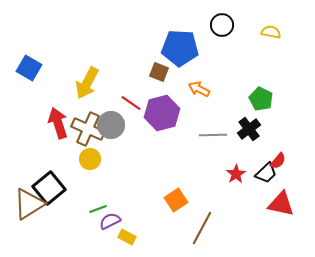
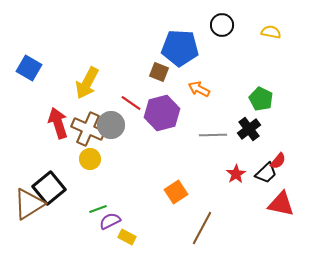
orange square: moved 8 px up
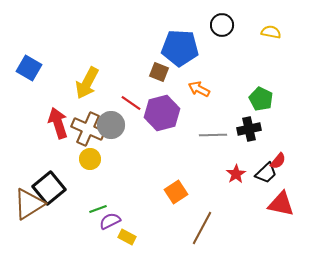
black cross: rotated 25 degrees clockwise
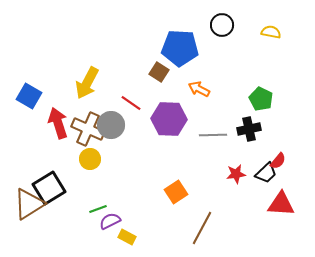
blue square: moved 28 px down
brown square: rotated 12 degrees clockwise
purple hexagon: moved 7 px right, 6 px down; rotated 16 degrees clockwise
red star: rotated 24 degrees clockwise
black square: rotated 8 degrees clockwise
red triangle: rotated 8 degrees counterclockwise
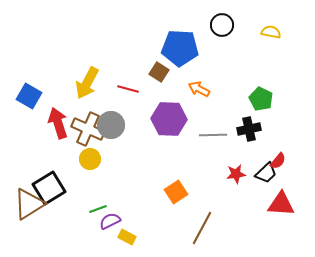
red line: moved 3 px left, 14 px up; rotated 20 degrees counterclockwise
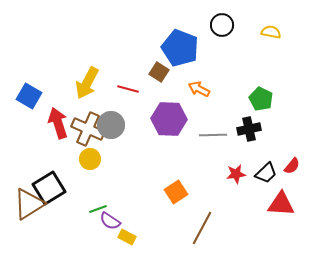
blue pentagon: rotated 18 degrees clockwise
red semicircle: moved 14 px right, 5 px down
purple semicircle: rotated 120 degrees counterclockwise
